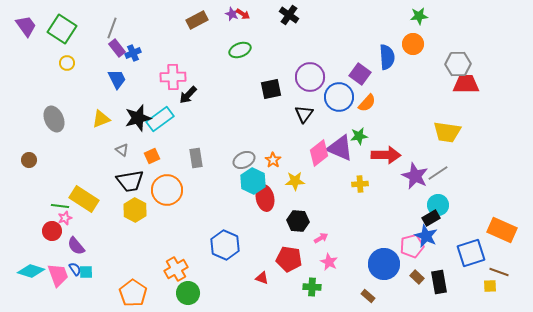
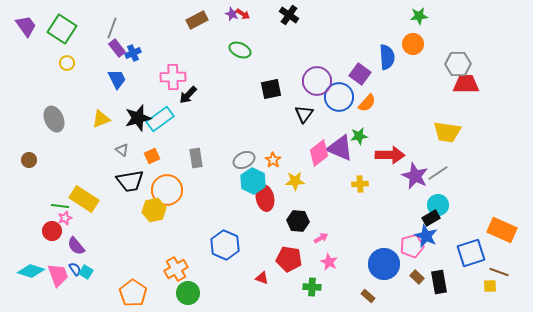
green ellipse at (240, 50): rotated 45 degrees clockwise
purple circle at (310, 77): moved 7 px right, 4 px down
red arrow at (386, 155): moved 4 px right
yellow hexagon at (135, 210): moved 19 px right; rotated 20 degrees clockwise
cyan square at (86, 272): rotated 32 degrees clockwise
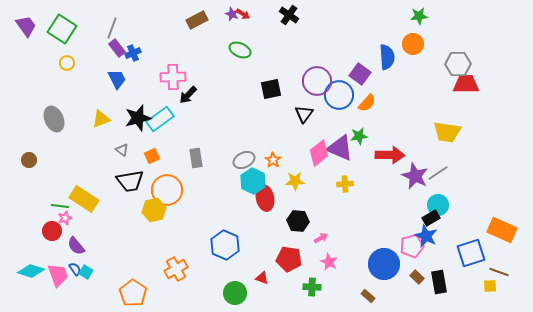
blue circle at (339, 97): moved 2 px up
yellow cross at (360, 184): moved 15 px left
green circle at (188, 293): moved 47 px right
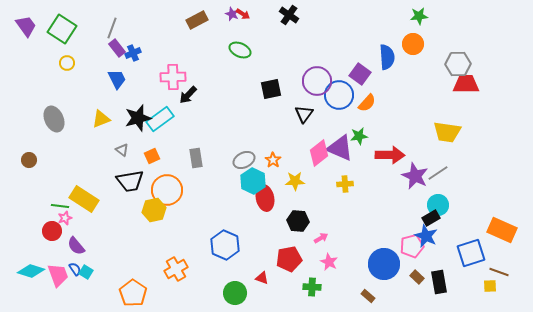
red pentagon at (289, 259): rotated 20 degrees counterclockwise
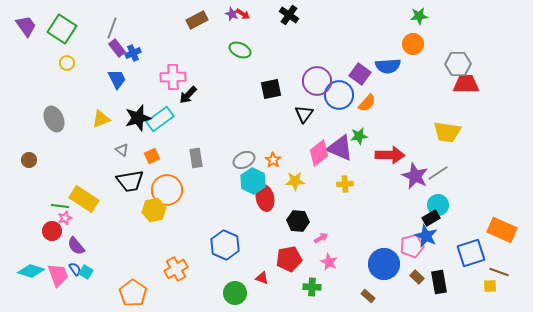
blue semicircle at (387, 57): moved 1 px right, 9 px down; rotated 90 degrees clockwise
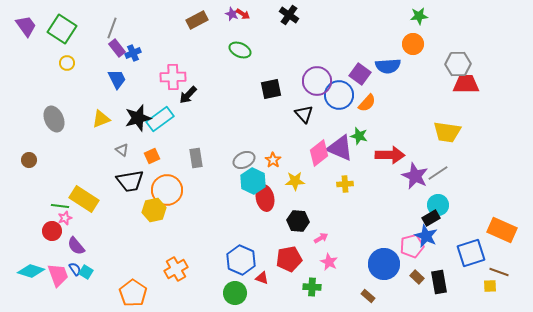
black triangle at (304, 114): rotated 18 degrees counterclockwise
green star at (359, 136): rotated 24 degrees clockwise
blue hexagon at (225, 245): moved 16 px right, 15 px down
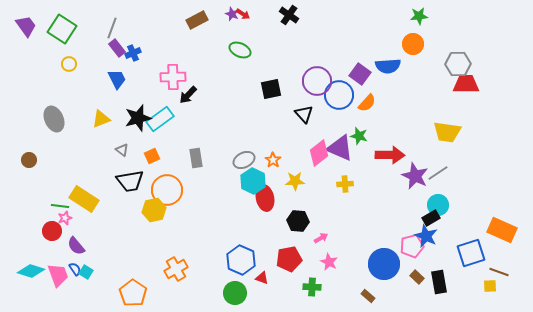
yellow circle at (67, 63): moved 2 px right, 1 px down
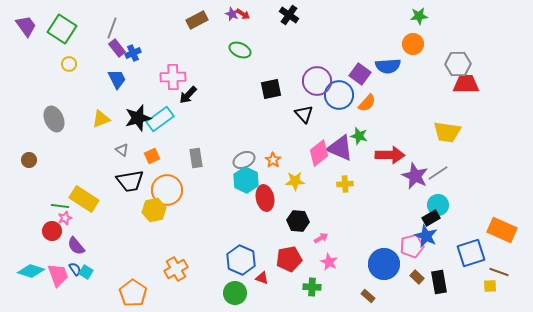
cyan hexagon at (253, 181): moved 7 px left, 1 px up
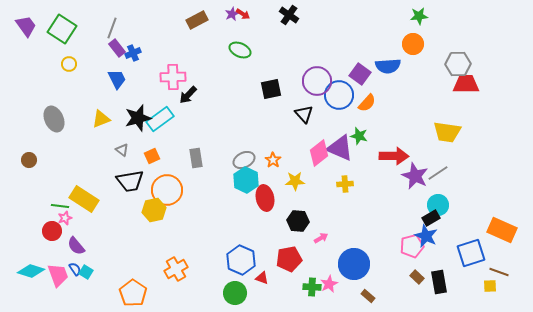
purple star at (232, 14): rotated 24 degrees clockwise
red arrow at (390, 155): moved 4 px right, 1 px down
pink star at (329, 262): moved 22 px down; rotated 18 degrees clockwise
blue circle at (384, 264): moved 30 px left
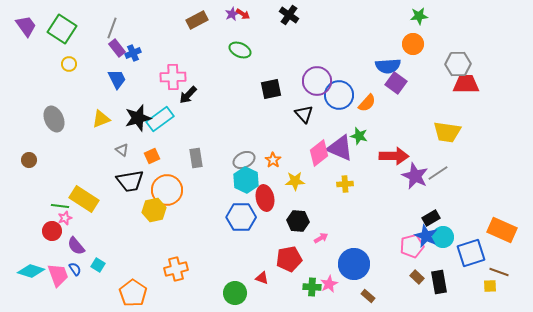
purple square at (360, 74): moved 36 px right, 9 px down
cyan circle at (438, 205): moved 5 px right, 32 px down
blue hexagon at (241, 260): moved 43 px up; rotated 24 degrees counterclockwise
orange cross at (176, 269): rotated 15 degrees clockwise
cyan square at (86, 272): moved 12 px right, 7 px up
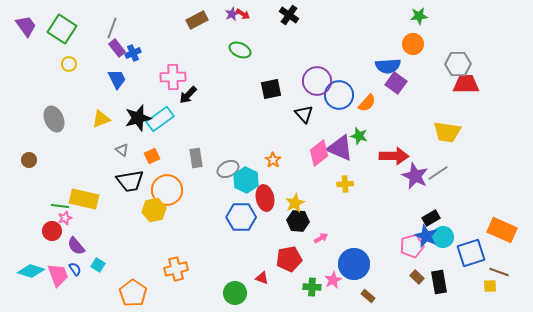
gray ellipse at (244, 160): moved 16 px left, 9 px down
yellow star at (295, 181): moved 22 px down; rotated 24 degrees counterclockwise
yellow rectangle at (84, 199): rotated 20 degrees counterclockwise
pink star at (329, 284): moved 4 px right, 4 px up
